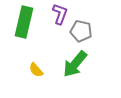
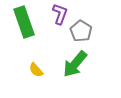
green rectangle: rotated 32 degrees counterclockwise
gray pentagon: rotated 20 degrees clockwise
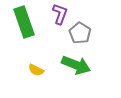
gray pentagon: moved 1 px left, 2 px down
green arrow: moved 1 px right, 1 px down; rotated 108 degrees counterclockwise
yellow semicircle: rotated 21 degrees counterclockwise
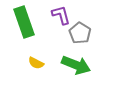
purple L-shape: moved 1 px right, 1 px down; rotated 35 degrees counterclockwise
yellow semicircle: moved 7 px up
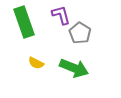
green arrow: moved 2 px left, 3 px down
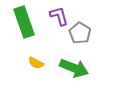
purple L-shape: moved 2 px left, 1 px down
